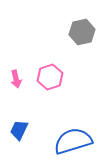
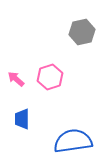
pink arrow: rotated 144 degrees clockwise
blue trapezoid: moved 3 px right, 11 px up; rotated 25 degrees counterclockwise
blue semicircle: rotated 9 degrees clockwise
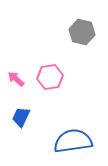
gray hexagon: rotated 25 degrees clockwise
pink hexagon: rotated 10 degrees clockwise
blue trapezoid: moved 1 px left, 2 px up; rotated 25 degrees clockwise
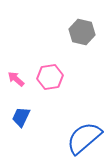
blue semicircle: moved 11 px right, 3 px up; rotated 33 degrees counterclockwise
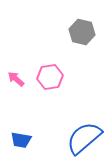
blue trapezoid: moved 23 px down; rotated 105 degrees counterclockwise
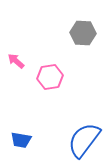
gray hexagon: moved 1 px right, 1 px down; rotated 10 degrees counterclockwise
pink arrow: moved 18 px up
blue semicircle: moved 2 px down; rotated 12 degrees counterclockwise
